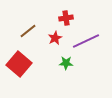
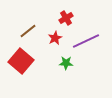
red cross: rotated 24 degrees counterclockwise
red square: moved 2 px right, 3 px up
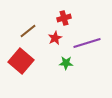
red cross: moved 2 px left; rotated 16 degrees clockwise
purple line: moved 1 px right, 2 px down; rotated 8 degrees clockwise
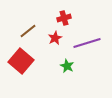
green star: moved 1 px right, 3 px down; rotated 24 degrees clockwise
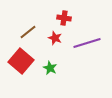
red cross: rotated 24 degrees clockwise
brown line: moved 1 px down
red star: rotated 24 degrees counterclockwise
green star: moved 17 px left, 2 px down
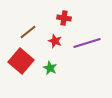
red star: moved 3 px down
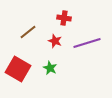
red square: moved 3 px left, 8 px down; rotated 10 degrees counterclockwise
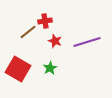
red cross: moved 19 px left, 3 px down; rotated 16 degrees counterclockwise
purple line: moved 1 px up
green star: rotated 16 degrees clockwise
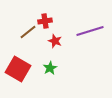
purple line: moved 3 px right, 11 px up
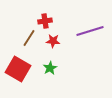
brown line: moved 1 px right, 6 px down; rotated 18 degrees counterclockwise
red star: moved 2 px left; rotated 16 degrees counterclockwise
